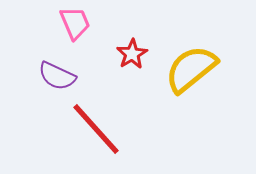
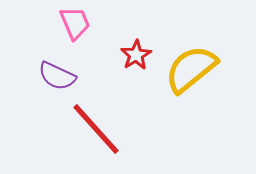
red star: moved 4 px right, 1 px down
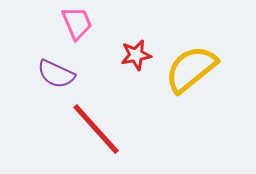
pink trapezoid: moved 2 px right
red star: rotated 20 degrees clockwise
purple semicircle: moved 1 px left, 2 px up
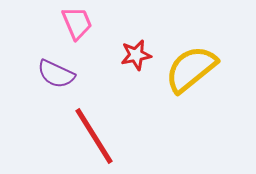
red line: moved 2 px left, 7 px down; rotated 10 degrees clockwise
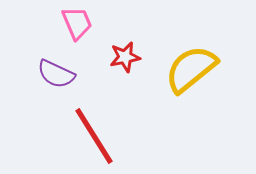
red star: moved 11 px left, 2 px down
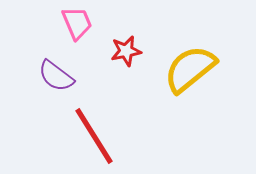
red star: moved 1 px right, 6 px up
yellow semicircle: moved 1 px left
purple semicircle: moved 2 px down; rotated 12 degrees clockwise
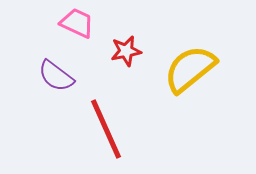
pink trapezoid: rotated 42 degrees counterclockwise
red line: moved 12 px right, 7 px up; rotated 8 degrees clockwise
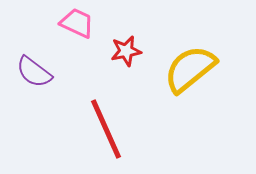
purple semicircle: moved 22 px left, 4 px up
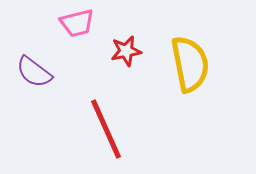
pink trapezoid: rotated 141 degrees clockwise
yellow semicircle: moved 5 px up; rotated 118 degrees clockwise
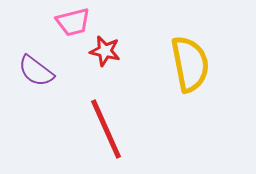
pink trapezoid: moved 4 px left, 1 px up
red star: moved 21 px left; rotated 24 degrees clockwise
purple semicircle: moved 2 px right, 1 px up
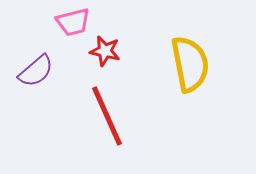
purple semicircle: rotated 78 degrees counterclockwise
red line: moved 1 px right, 13 px up
